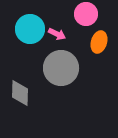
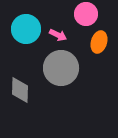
cyan circle: moved 4 px left
pink arrow: moved 1 px right, 1 px down
gray diamond: moved 3 px up
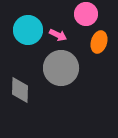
cyan circle: moved 2 px right, 1 px down
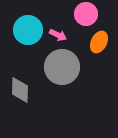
orange ellipse: rotated 10 degrees clockwise
gray circle: moved 1 px right, 1 px up
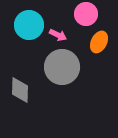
cyan circle: moved 1 px right, 5 px up
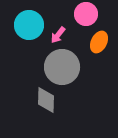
pink arrow: rotated 102 degrees clockwise
gray diamond: moved 26 px right, 10 px down
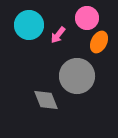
pink circle: moved 1 px right, 4 px down
gray circle: moved 15 px right, 9 px down
gray diamond: rotated 24 degrees counterclockwise
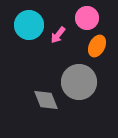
orange ellipse: moved 2 px left, 4 px down
gray circle: moved 2 px right, 6 px down
